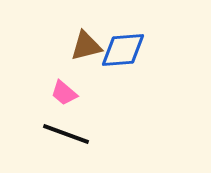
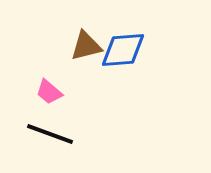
pink trapezoid: moved 15 px left, 1 px up
black line: moved 16 px left
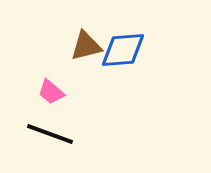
pink trapezoid: moved 2 px right
